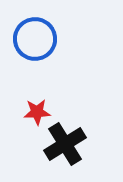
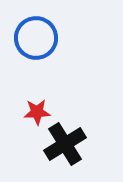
blue circle: moved 1 px right, 1 px up
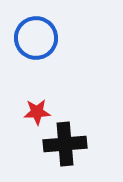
black cross: rotated 27 degrees clockwise
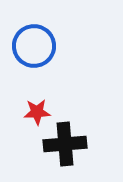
blue circle: moved 2 px left, 8 px down
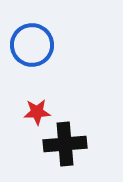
blue circle: moved 2 px left, 1 px up
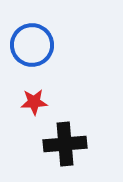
red star: moved 3 px left, 10 px up
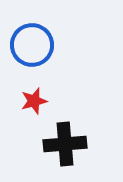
red star: moved 1 px up; rotated 12 degrees counterclockwise
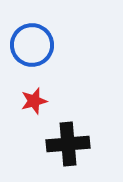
black cross: moved 3 px right
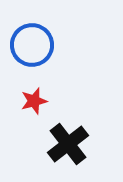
black cross: rotated 33 degrees counterclockwise
